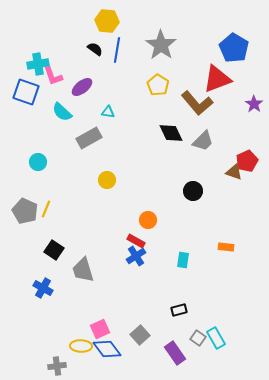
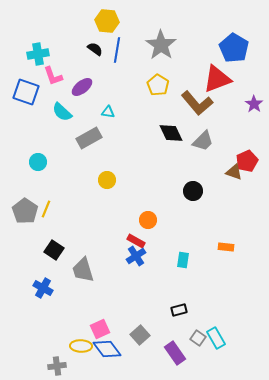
cyan cross at (38, 64): moved 10 px up
gray pentagon at (25, 211): rotated 10 degrees clockwise
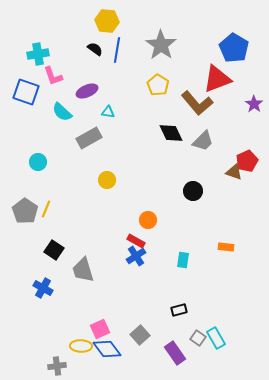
purple ellipse at (82, 87): moved 5 px right, 4 px down; rotated 15 degrees clockwise
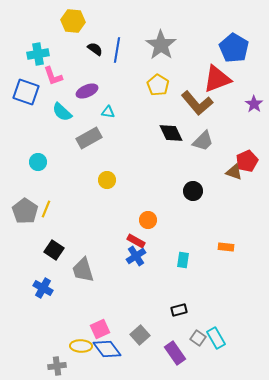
yellow hexagon at (107, 21): moved 34 px left
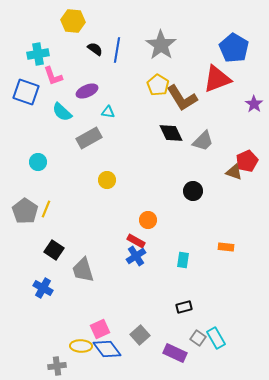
brown L-shape at (197, 103): moved 15 px left, 5 px up; rotated 8 degrees clockwise
black rectangle at (179, 310): moved 5 px right, 3 px up
purple rectangle at (175, 353): rotated 30 degrees counterclockwise
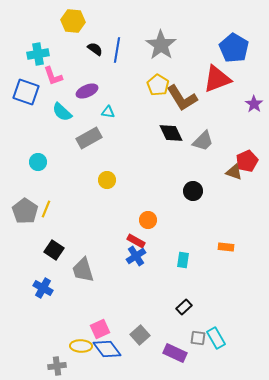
black rectangle at (184, 307): rotated 28 degrees counterclockwise
gray square at (198, 338): rotated 28 degrees counterclockwise
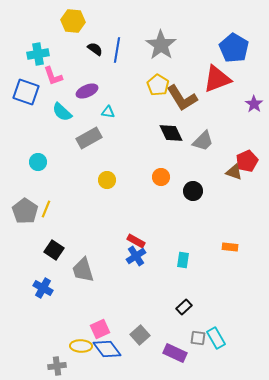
orange circle at (148, 220): moved 13 px right, 43 px up
orange rectangle at (226, 247): moved 4 px right
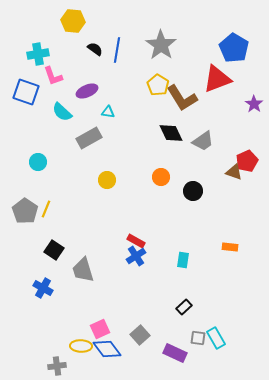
gray trapezoid at (203, 141): rotated 10 degrees clockwise
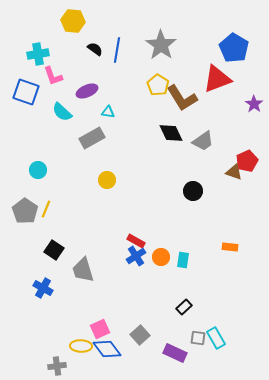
gray rectangle at (89, 138): moved 3 px right
cyan circle at (38, 162): moved 8 px down
orange circle at (161, 177): moved 80 px down
